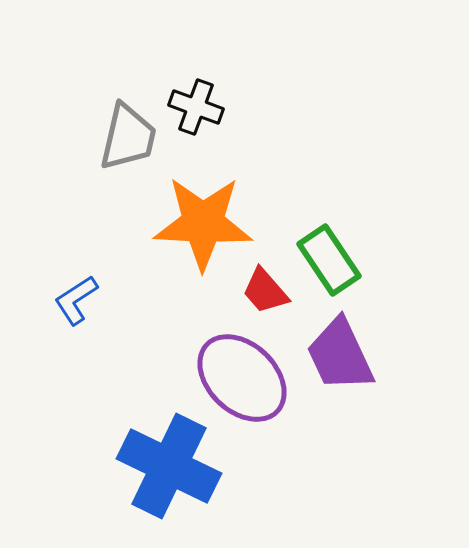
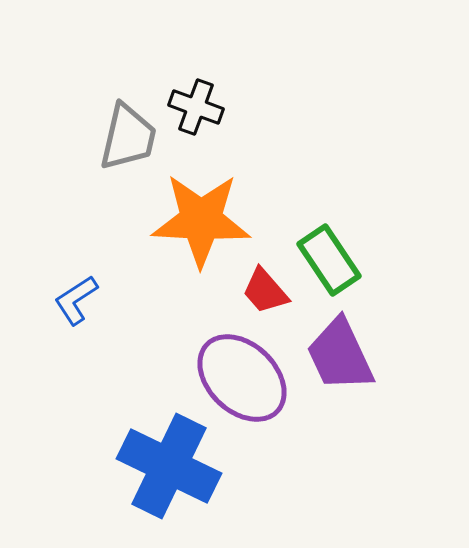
orange star: moved 2 px left, 3 px up
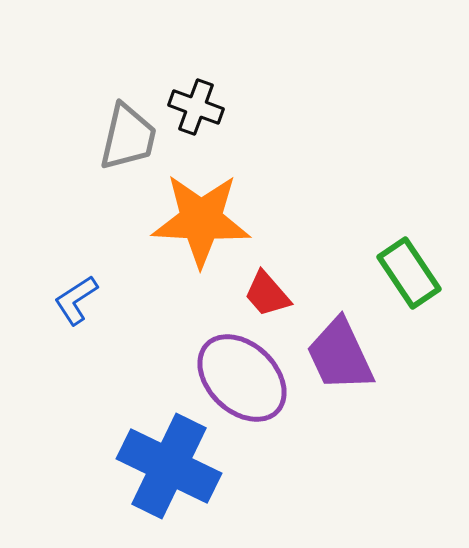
green rectangle: moved 80 px right, 13 px down
red trapezoid: moved 2 px right, 3 px down
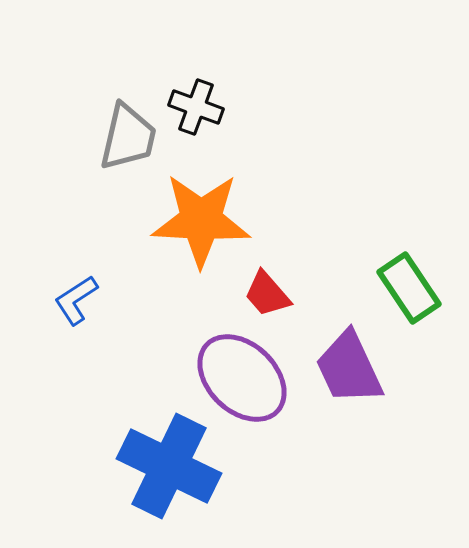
green rectangle: moved 15 px down
purple trapezoid: moved 9 px right, 13 px down
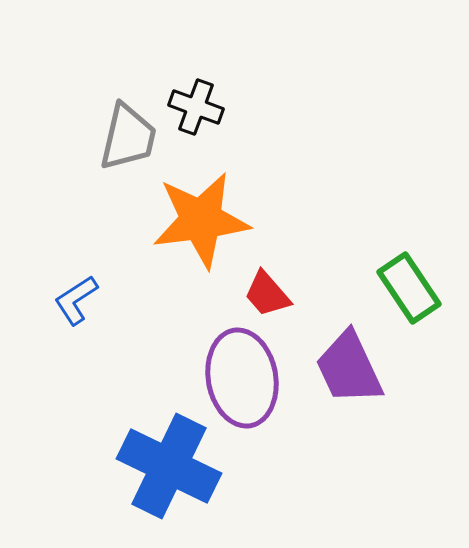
orange star: rotated 10 degrees counterclockwise
purple ellipse: rotated 36 degrees clockwise
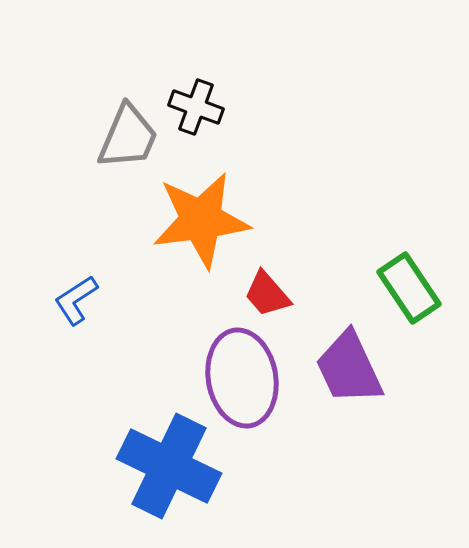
gray trapezoid: rotated 10 degrees clockwise
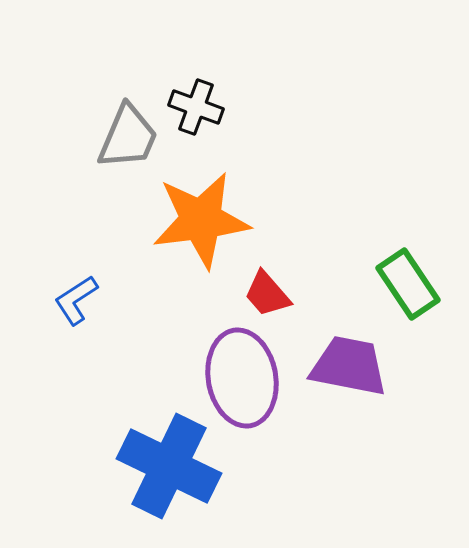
green rectangle: moved 1 px left, 4 px up
purple trapezoid: moved 2 px up; rotated 126 degrees clockwise
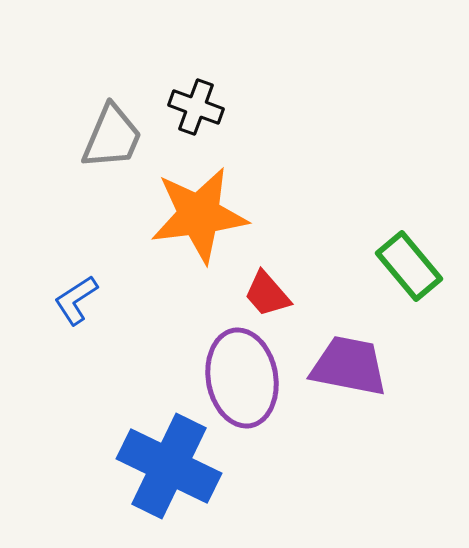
gray trapezoid: moved 16 px left
orange star: moved 2 px left, 5 px up
green rectangle: moved 1 px right, 18 px up; rotated 6 degrees counterclockwise
